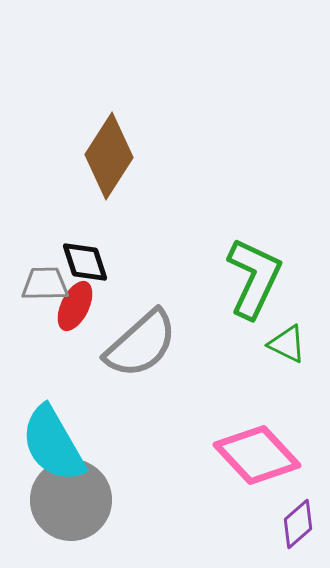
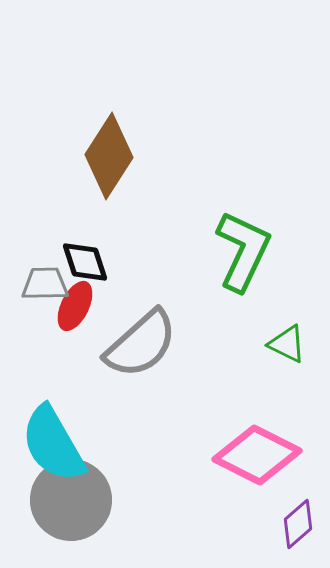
green L-shape: moved 11 px left, 27 px up
pink diamond: rotated 20 degrees counterclockwise
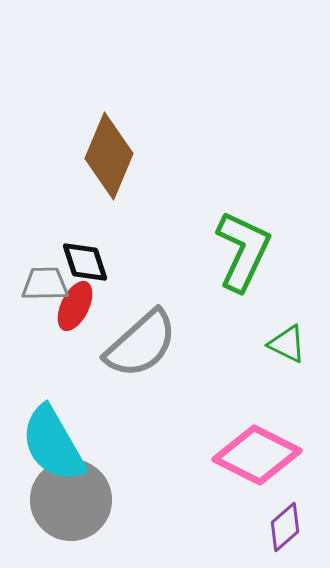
brown diamond: rotated 10 degrees counterclockwise
purple diamond: moved 13 px left, 3 px down
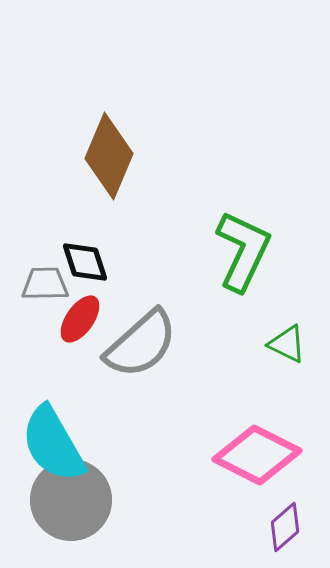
red ellipse: moved 5 px right, 13 px down; rotated 9 degrees clockwise
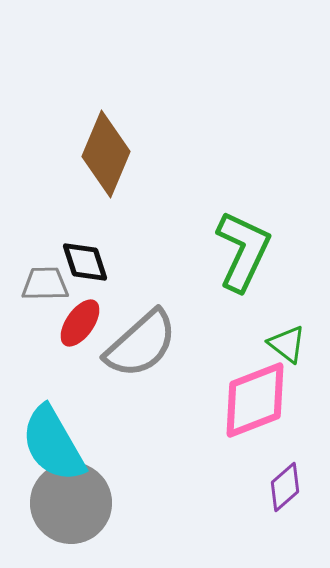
brown diamond: moved 3 px left, 2 px up
red ellipse: moved 4 px down
green triangle: rotated 12 degrees clockwise
pink diamond: moved 2 px left, 55 px up; rotated 48 degrees counterclockwise
gray circle: moved 3 px down
purple diamond: moved 40 px up
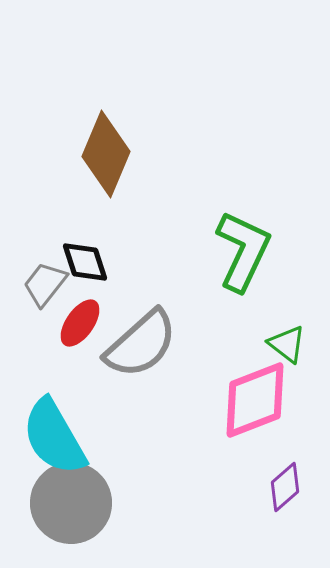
gray trapezoid: rotated 51 degrees counterclockwise
cyan semicircle: moved 1 px right, 7 px up
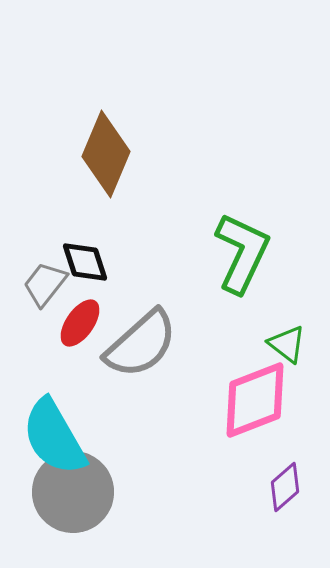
green L-shape: moved 1 px left, 2 px down
gray circle: moved 2 px right, 11 px up
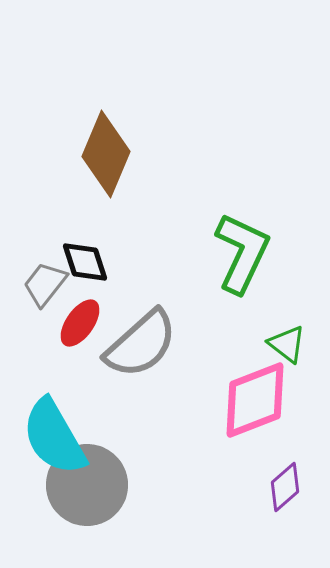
gray circle: moved 14 px right, 7 px up
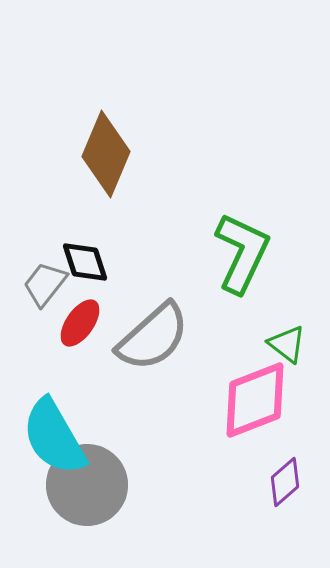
gray semicircle: moved 12 px right, 7 px up
purple diamond: moved 5 px up
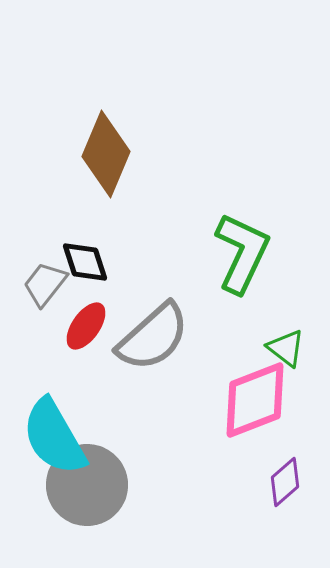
red ellipse: moved 6 px right, 3 px down
green triangle: moved 1 px left, 4 px down
